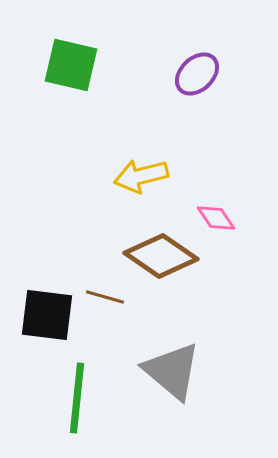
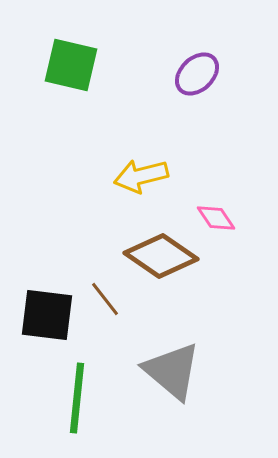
brown line: moved 2 px down; rotated 36 degrees clockwise
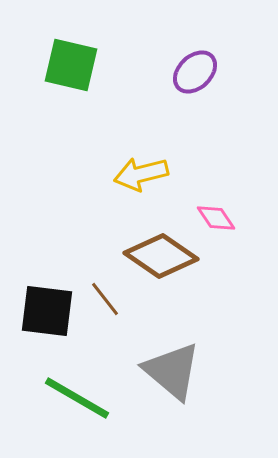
purple ellipse: moved 2 px left, 2 px up
yellow arrow: moved 2 px up
black square: moved 4 px up
green line: rotated 66 degrees counterclockwise
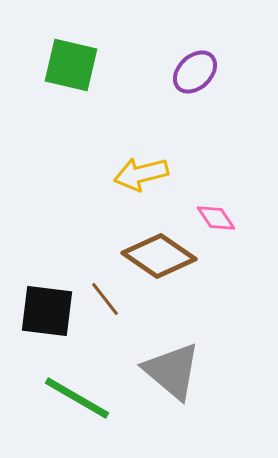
brown diamond: moved 2 px left
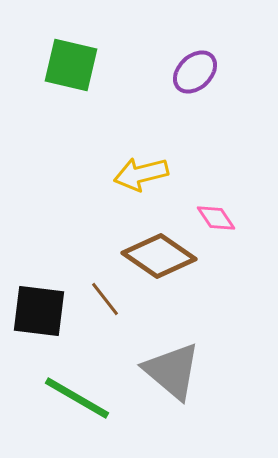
black square: moved 8 px left
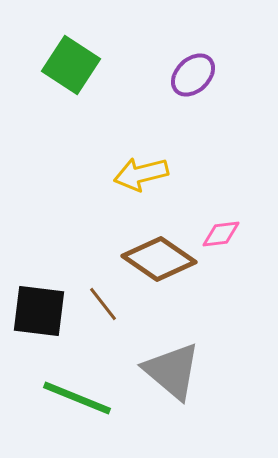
green square: rotated 20 degrees clockwise
purple ellipse: moved 2 px left, 3 px down
pink diamond: moved 5 px right, 16 px down; rotated 63 degrees counterclockwise
brown diamond: moved 3 px down
brown line: moved 2 px left, 5 px down
green line: rotated 8 degrees counterclockwise
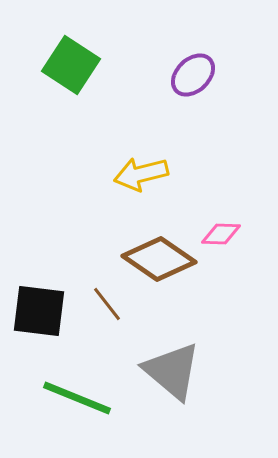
pink diamond: rotated 9 degrees clockwise
brown line: moved 4 px right
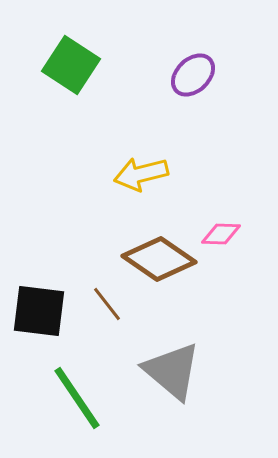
green line: rotated 34 degrees clockwise
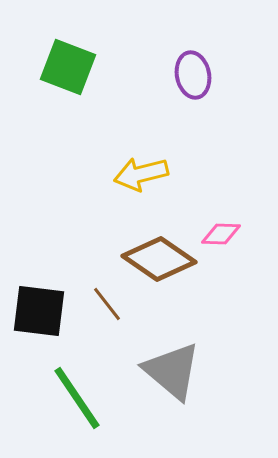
green square: moved 3 px left, 2 px down; rotated 12 degrees counterclockwise
purple ellipse: rotated 57 degrees counterclockwise
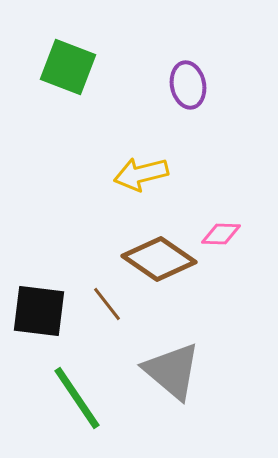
purple ellipse: moved 5 px left, 10 px down
